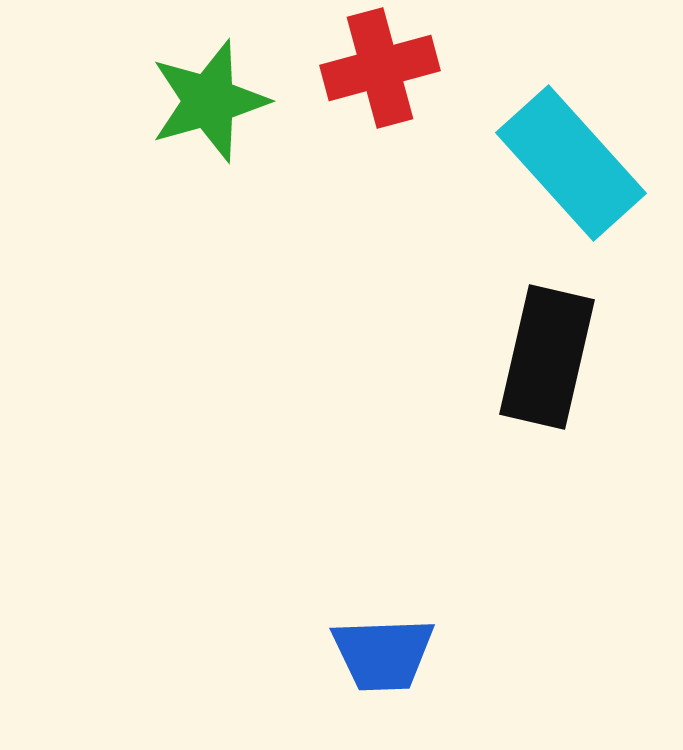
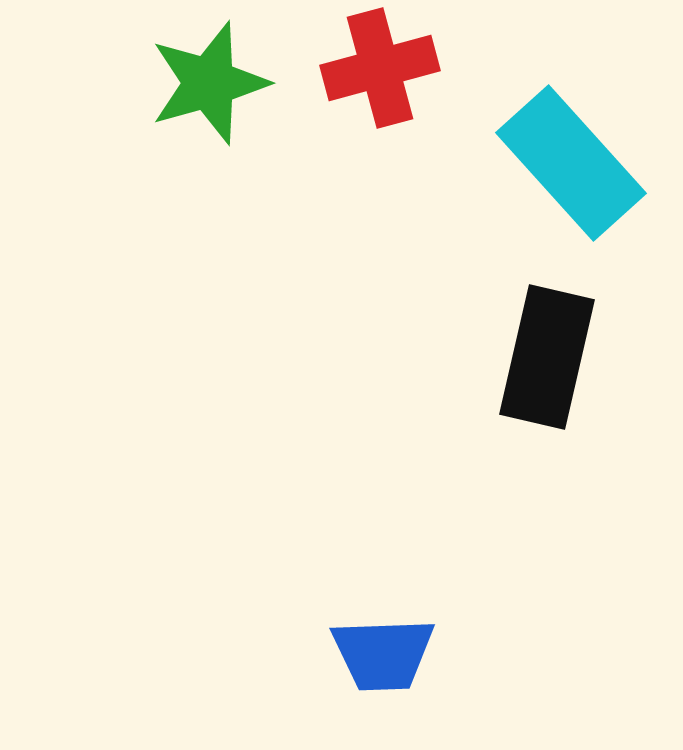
green star: moved 18 px up
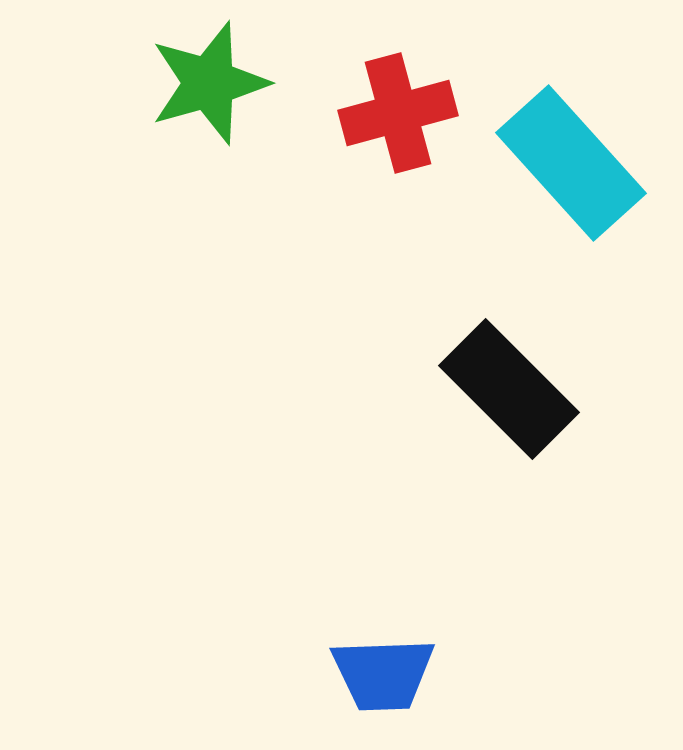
red cross: moved 18 px right, 45 px down
black rectangle: moved 38 px left, 32 px down; rotated 58 degrees counterclockwise
blue trapezoid: moved 20 px down
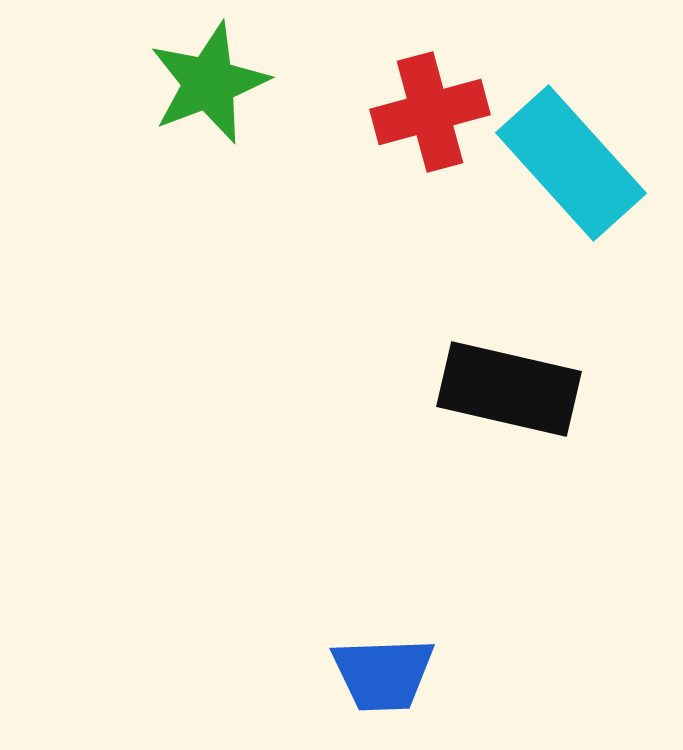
green star: rotated 5 degrees counterclockwise
red cross: moved 32 px right, 1 px up
black rectangle: rotated 32 degrees counterclockwise
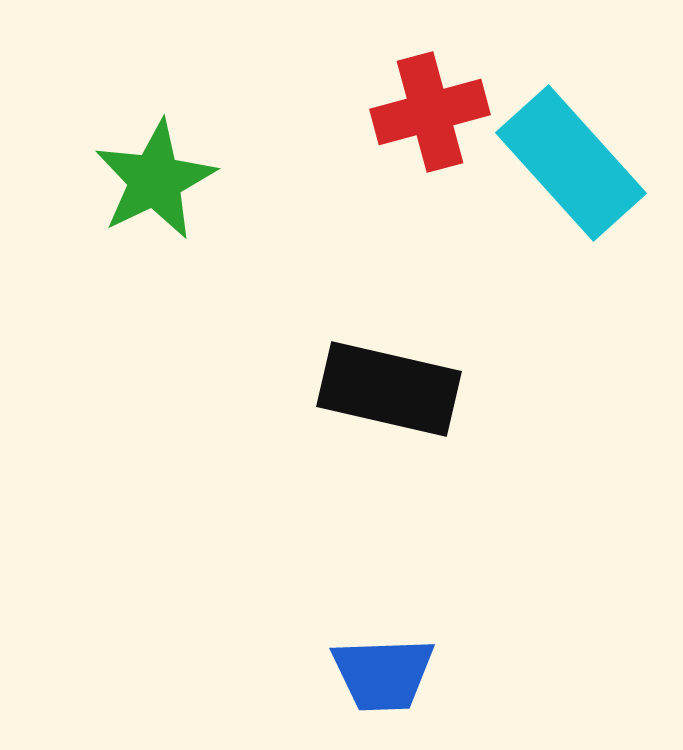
green star: moved 54 px left, 97 px down; rotated 5 degrees counterclockwise
black rectangle: moved 120 px left
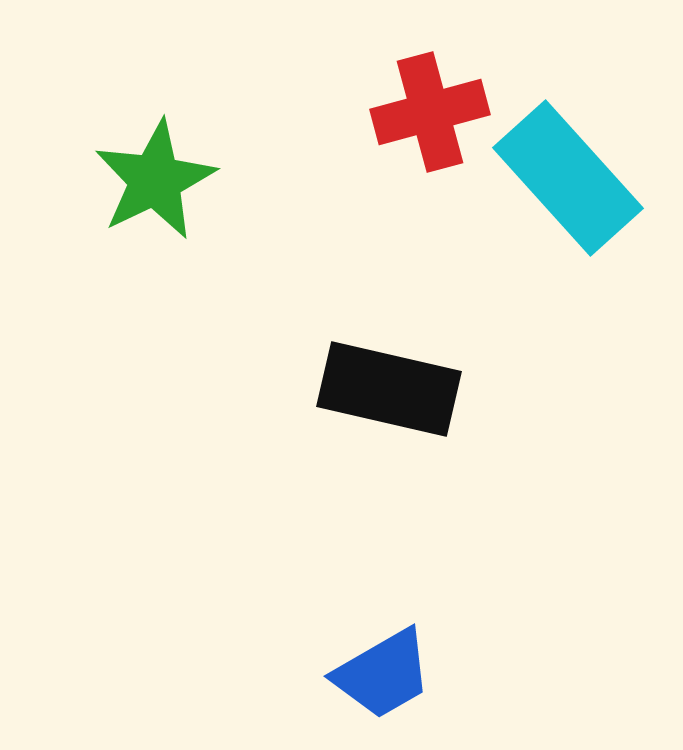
cyan rectangle: moved 3 px left, 15 px down
blue trapezoid: rotated 28 degrees counterclockwise
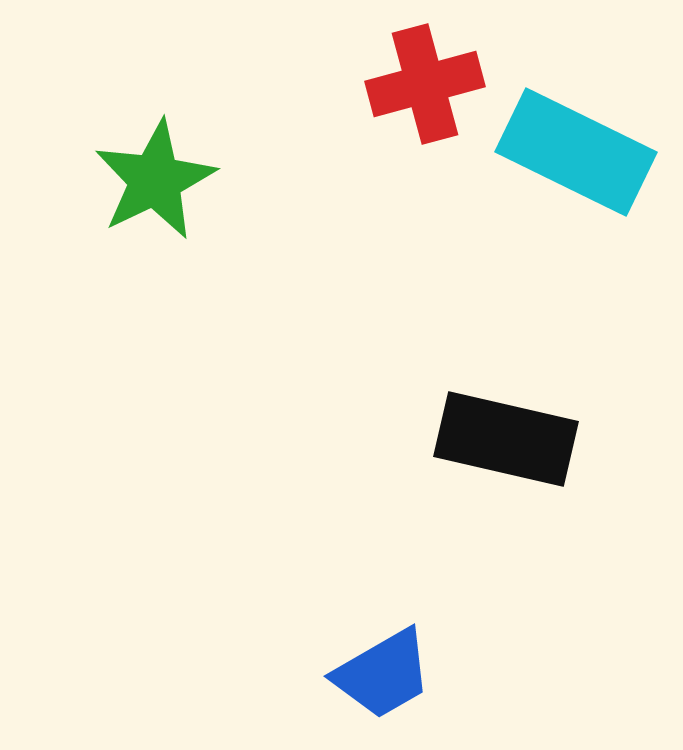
red cross: moved 5 px left, 28 px up
cyan rectangle: moved 8 px right, 26 px up; rotated 22 degrees counterclockwise
black rectangle: moved 117 px right, 50 px down
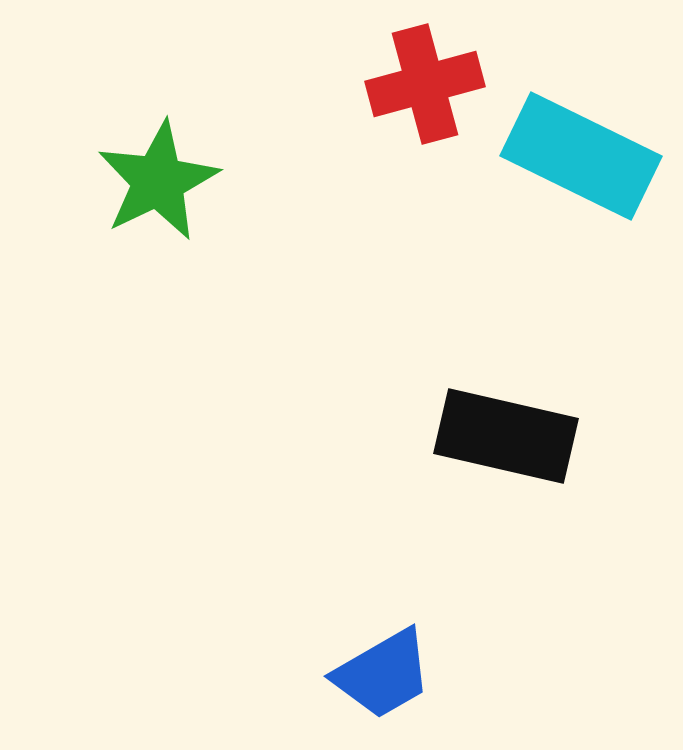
cyan rectangle: moved 5 px right, 4 px down
green star: moved 3 px right, 1 px down
black rectangle: moved 3 px up
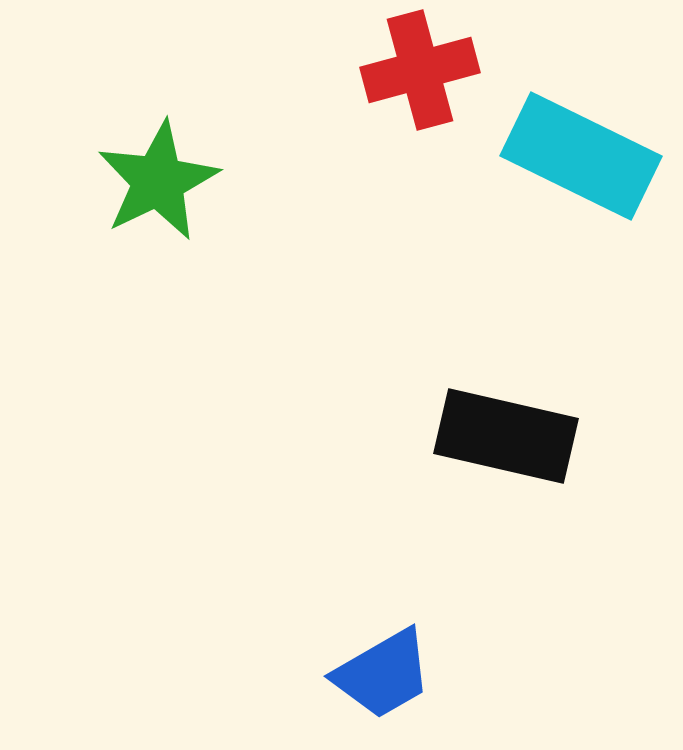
red cross: moved 5 px left, 14 px up
